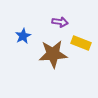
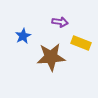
brown star: moved 2 px left, 3 px down
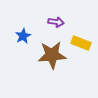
purple arrow: moved 4 px left
brown star: moved 1 px right, 2 px up
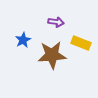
blue star: moved 4 px down
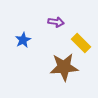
yellow rectangle: rotated 24 degrees clockwise
brown star: moved 12 px right, 12 px down
